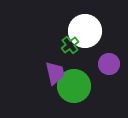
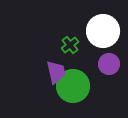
white circle: moved 18 px right
purple trapezoid: moved 1 px right, 1 px up
green circle: moved 1 px left
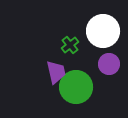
green circle: moved 3 px right, 1 px down
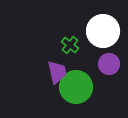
green cross: rotated 12 degrees counterclockwise
purple trapezoid: moved 1 px right
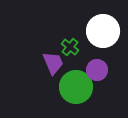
green cross: moved 2 px down
purple circle: moved 12 px left, 6 px down
purple trapezoid: moved 4 px left, 9 px up; rotated 10 degrees counterclockwise
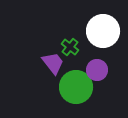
purple trapezoid: rotated 15 degrees counterclockwise
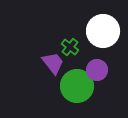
green circle: moved 1 px right, 1 px up
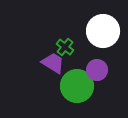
green cross: moved 5 px left
purple trapezoid: rotated 20 degrees counterclockwise
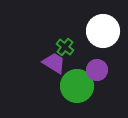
purple trapezoid: moved 1 px right
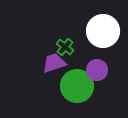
purple trapezoid: rotated 50 degrees counterclockwise
